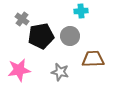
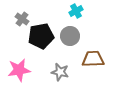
cyan cross: moved 5 px left; rotated 24 degrees counterclockwise
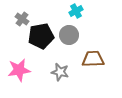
gray circle: moved 1 px left, 1 px up
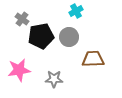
gray circle: moved 2 px down
gray star: moved 6 px left, 7 px down; rotated 12 degrees counterclockwise
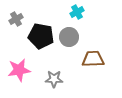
cyan cross: moved 1 px right, 1 px down
gray cross: moved 6 px left; rotated 24 degrees clockwise
black pentagon: rotated 20 degrees clockwise
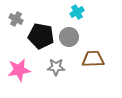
gray cross: rotated 32 degrees counterclockwise
gray star: moved 2 px right, 12 px up
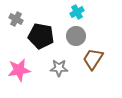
gray circle: moved 7 px right, 1 px up
brown trapezoid: rotated 55 degrees counterclockwise
gray star: moved 3 px right, 1 px down
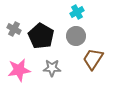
gray cross: moved 2 px left, 10 px down
black pentagon: rotated 20 degrees clockwise
gray star: moved 7 px left
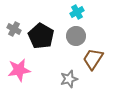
gray star: moved 17 px right, 11 px down; rotated 18 degrees counterclockwise
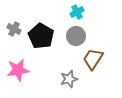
pink star: moved 1 px left
